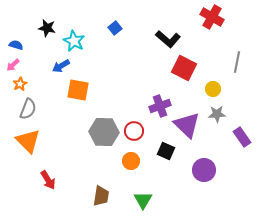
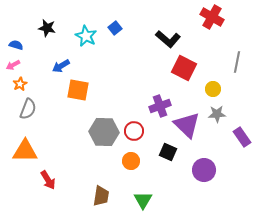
cyan star: moved 12 px right, 5 px up
pink arrow: rotated 16 degrees clockwise
orange triangle: moved 3 px left, 10 px down; rotated 44 degrees counterclockwise
black square: moved 2 px right, 1 px down
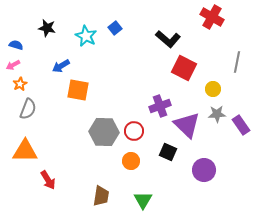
purple rectangle: moved 1 px left, 12 px up
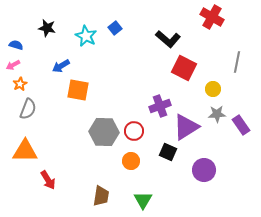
purple triangle: moved 1 px left, 2 px down; rotated 44 degrees clockwise
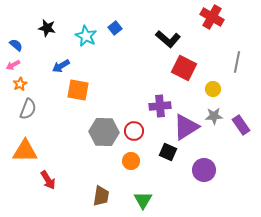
blue semicircle: rotated 24 degrees clockwise
purple cross: rotated 15 degrees clockwise
gray star: moved 3 px left, 2 px down
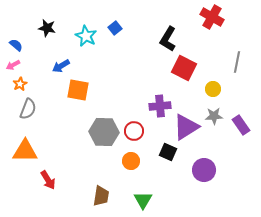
black L-shape: rotated 80 degrees clockwise
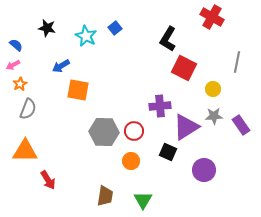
brown trapezoid: moved 4 px right
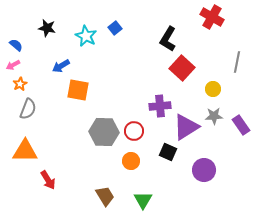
red square: moved 2 px left; rotated 15 degrees clockwise
brown trapezoid: rotated 40 degrees counterclockwise
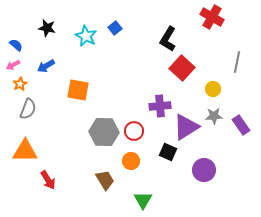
blue arrow: moved 15 px left
brown trapezoid: moved 16 px up
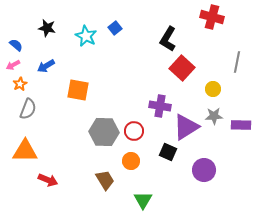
red cross: rotated 15 degrees counterclockwise
purple cross: rotated 15 degrees clockwise
purple rectangle: rotated 54 degrees counterclockwise
red arrow: rotated 36 degrees counterclockwise
